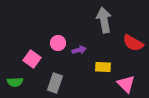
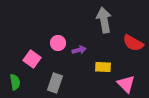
green semicircle: rotated 98 degrees counterclockwise
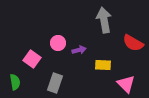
yellow rectangle: moved 2 px up
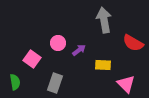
purple arrow: rotated 24 degrees counterclockwise
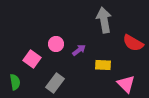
pink circle: moved 2 px left, 1 px down
gray rectangle: rotated 18 degrees clockwise
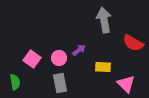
pink circle: moved 3 px right, 14 px down
yellow rectangle: moved 2 px down
gray rectangle: moved 5 px right; rotated 48 degrees counterclockwise
